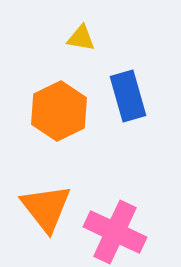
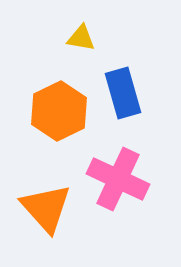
blue rectangle: moved 5 px left, 3 px up
orange triangle: rotated 4 degrees counterclockwise
pink cross: moved 3 px right, 53 px up
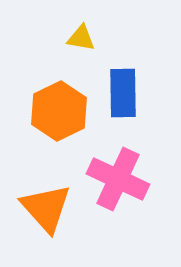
blue rectangle: rotated 15 degrees clockwise
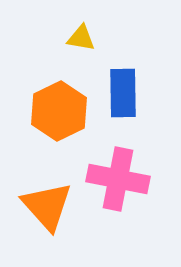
pink cross: rotated 14 degrees counterclockwise
orange triangle: moved 1 px right, 2 px up
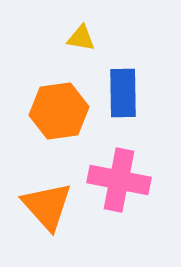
orange hexagon: rotated 18 degrees clockwise
pink cross: moved 1 px right, 1 px down
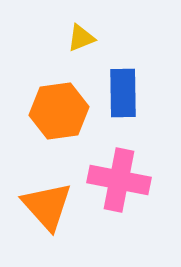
yellow triangle: rotated 32 degrees counterclockwise
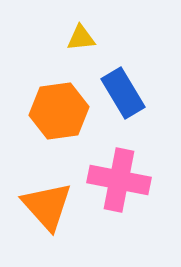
yellow triangle: rotated 16 degrees clockwise
blue rectangle: rotated 30 degrees counterclockwise
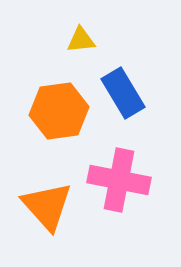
yellow triangle: moved 2 px down
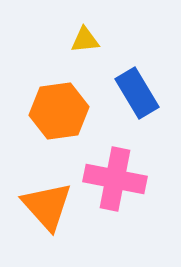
yellow triangle: moved 4 px right
blue rectangle: moved 14 px right
pink cross: moved 4 px left, 1 px up
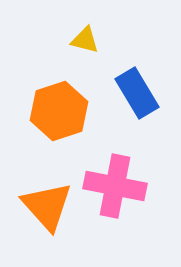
yellow triangle: rotated 20 degrees clockwise
orange hexagon: rotated 10 degrees counterclockwise
pink cross: moved 7 px down
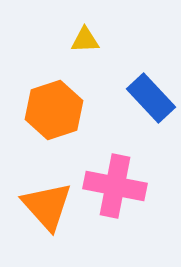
yellow triangle: rotated 16 degrees counterclockwise
blue rectangle: moved 14 px right, 5 px down; rotated 12 degrees counterclockwise
orange hexagon: moved 5 px left, 1 px up
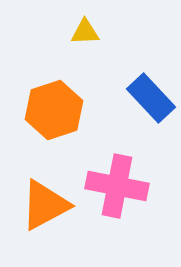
yellow triangle: moved 8 px up
pink cross: moved 2 px right
orange triangle: moved 2 px left, 1 px up; rotated 44 degrees clockwise
